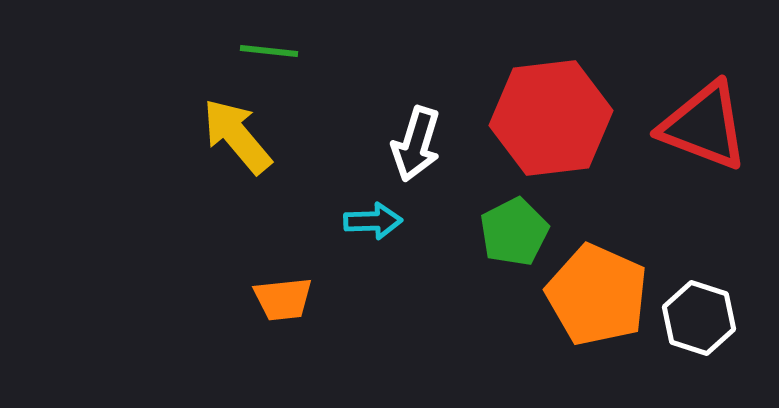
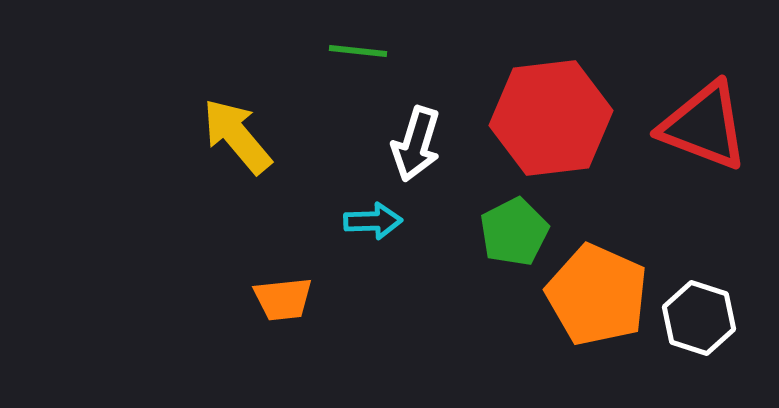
green line: moved 89 px right
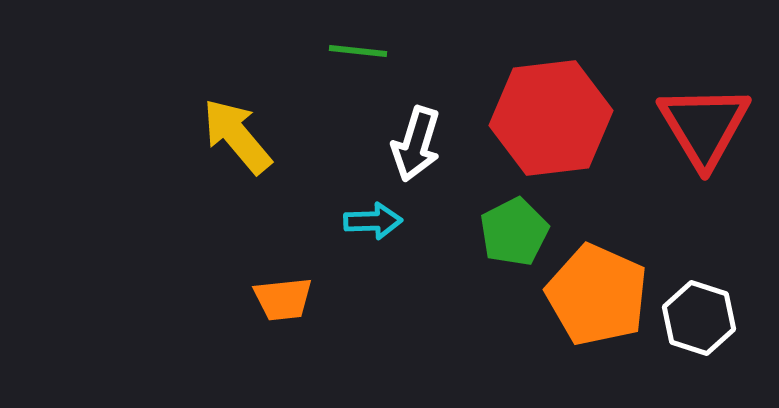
red triangle: rotated 38 degrees clockwise
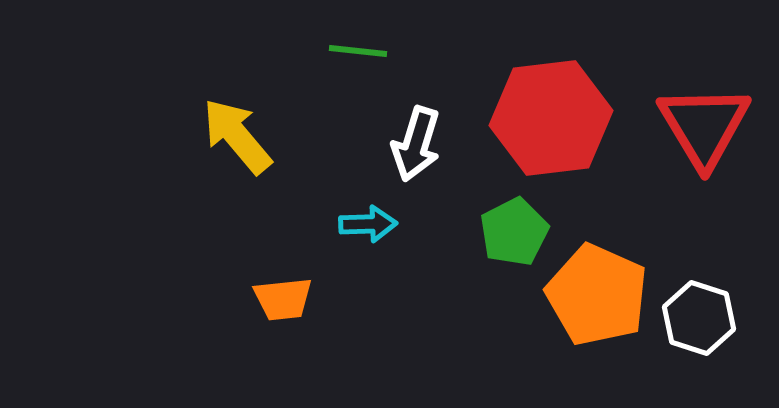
cyan arrow: moved 5 px left, 3 px down
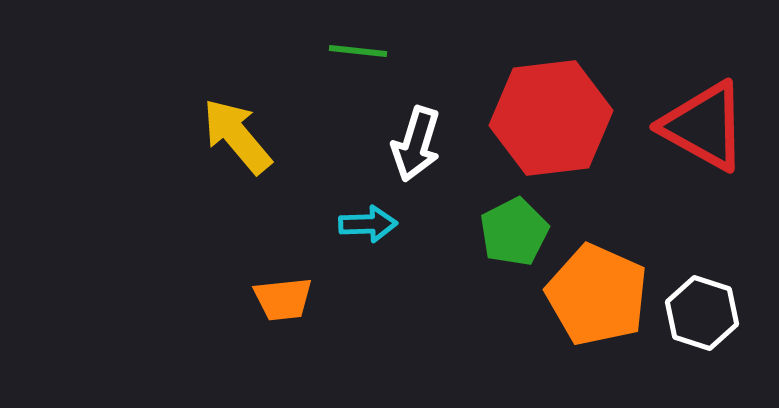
red triangle: rotated 30 degrees counterclockwise
white hexagon: moved 3 px right, 5 px up
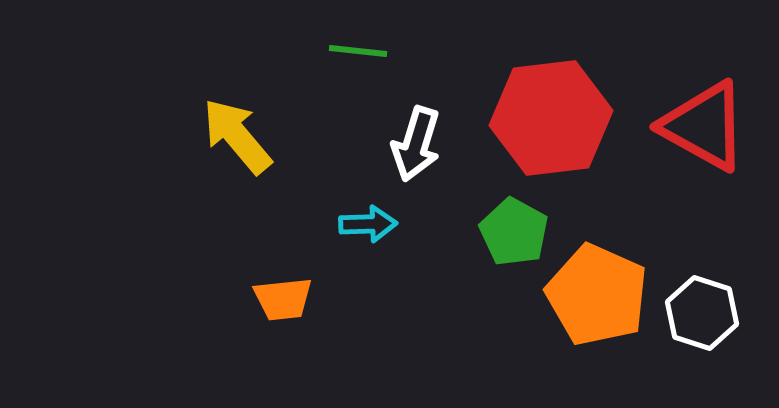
green pentagon: rotated 16 degrees counterclockwise
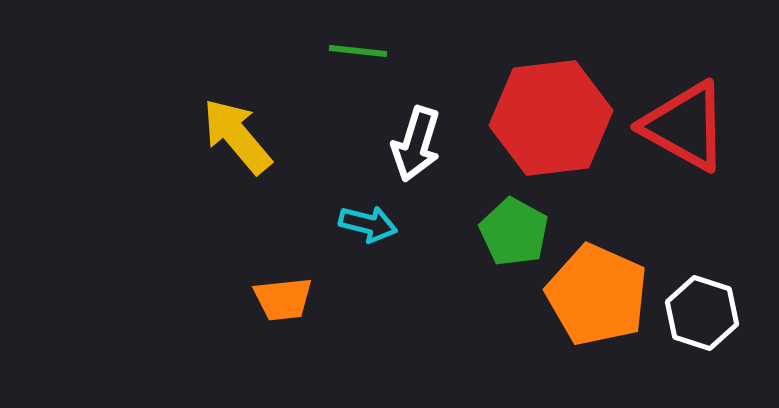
red triangle: moved 19 px left
cyan arrow: rotated 16 degrees clockwise
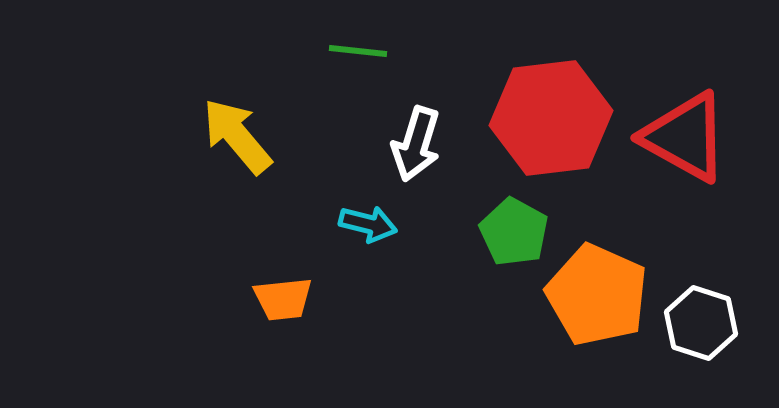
red triangle: moved 11 px down
white hexagon: moved 1 px left, 10 px down
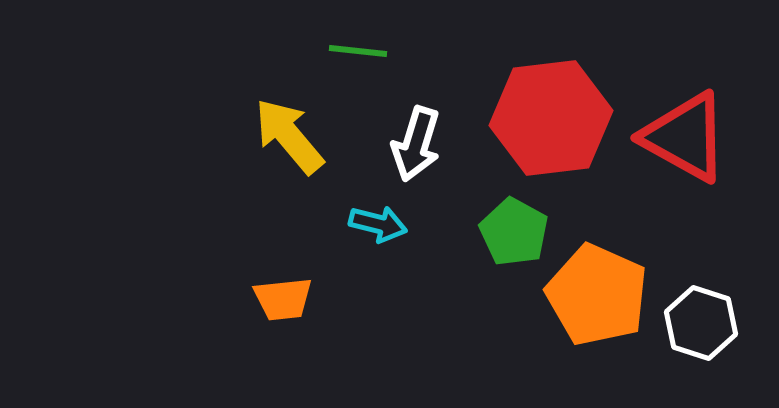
yellow arrow: moved 52 px right
cyan arrow: moved 10 px right
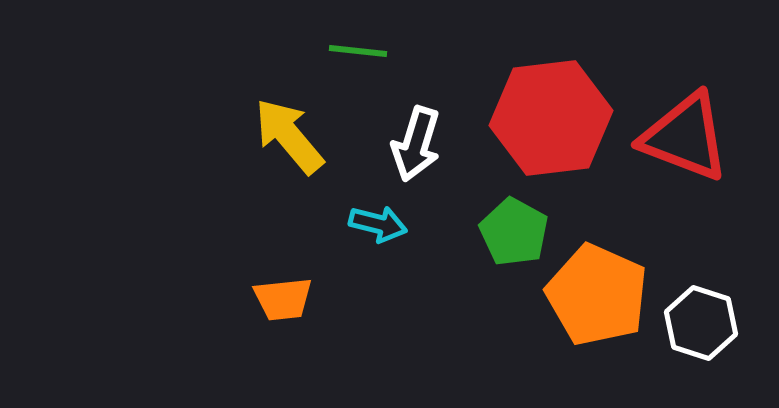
red triangle: rotated 8 degrees counterclockwise
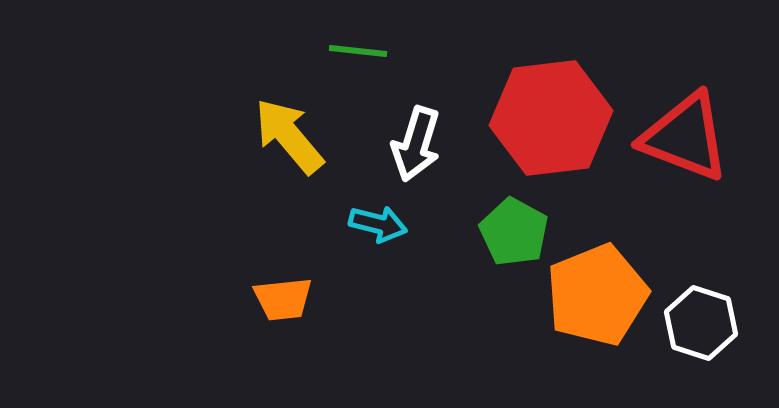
orange pentagon: rotated 26 degrees clockwise
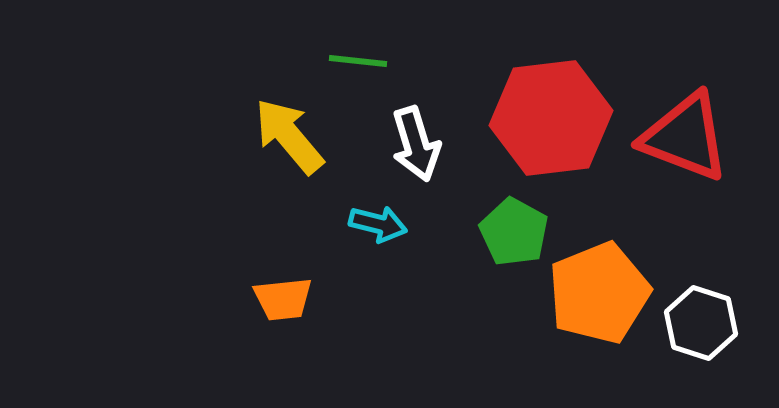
green line: moved 10 px down
white arrow: rotated 34 degrees counterclockwise
orange pentagon: moved 2 px right, 2 px up
